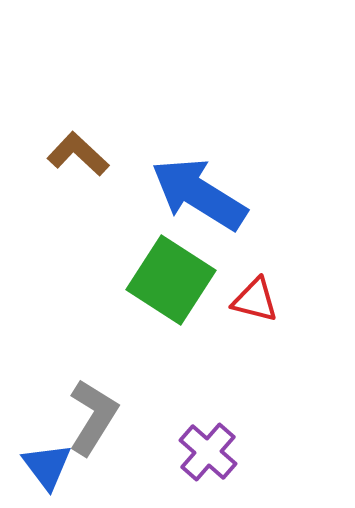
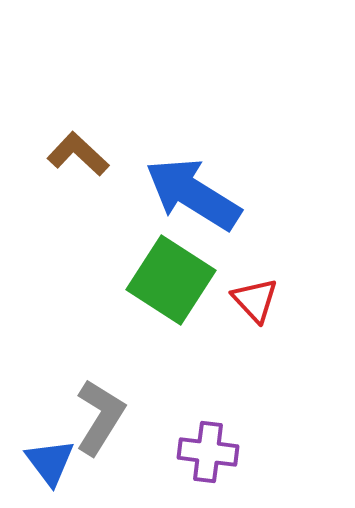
blue arrow: moved 6 px left
red triangle: rotated 33 degrees clockwise
gray L-shape: moved 7 px right
purple cross: rotated 34 degrees counterclockwise
blue triangle: moved 3 px right, 4 px up
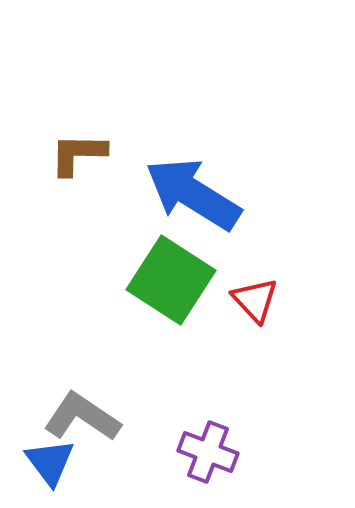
brown L-shape: rotated 42 degrees counterclockwise
gray L-shape: moved 18 px left; rotated 88 degrees counterclockwise
purple cross: rotated 14 degrees clockwise
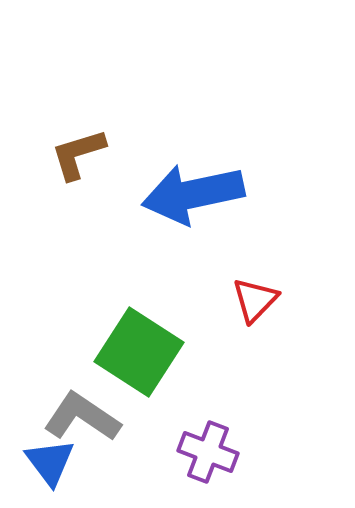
brown L-shape: rotated 18 degrees counterclockwise
blue arrow: rotated 44 degrees counterclockwise
green square: moved 32 px left, 72 px down
red triangle: rotated 27 degrees clockwise
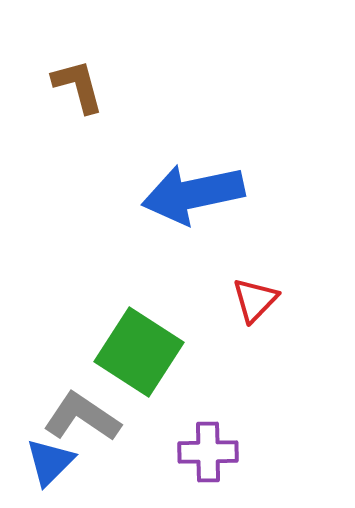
brown L-shape: moved 68 px up; rotated 92 degrees clockwise
purple cross: rotated 22 degrees counterclockwise
blue triangle: rotated 22 degrees clockwise
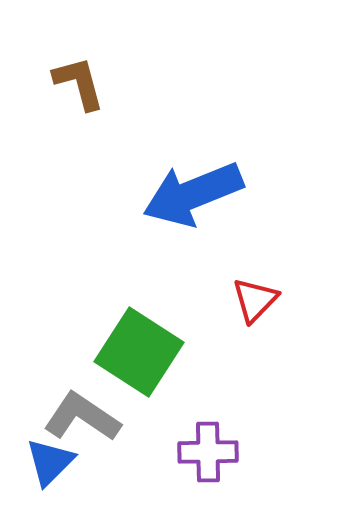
brown L-shape: moved 1 px right, 3 px up
blue arrow: rotated 10 degrees counterclockwise
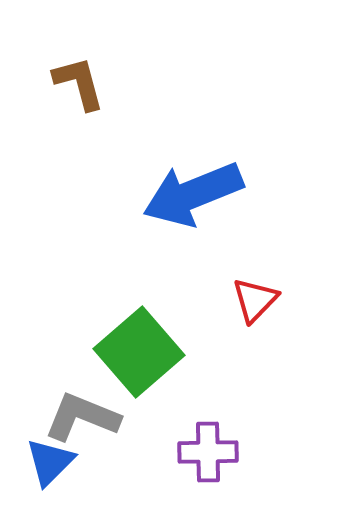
green square: rotated 16 degrees clockwise
gray L-shape: rotated 12 degrees counterclockwise
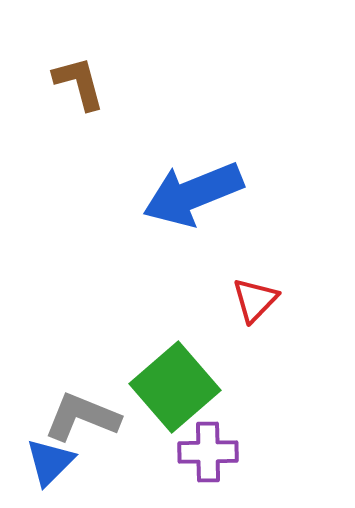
green square: moved 36 px right, 35 px down
